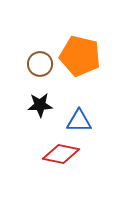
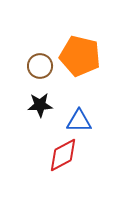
brown circle: moved 2 px down
red diamond: moved 2 px right, 1 px down; rotated 39 degrees counterclockwise
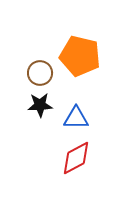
brown circle: moved 7 px down
blue triangle: moved 3 px left, 3 px up
red diamond: moved 13 px right, 3 px down
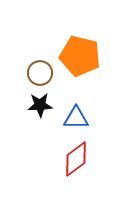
red diamond: moved 1 px down; rotated 9 degrees counterclockwise
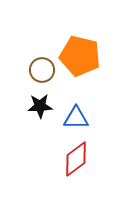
brown circle: moved 2 px right, 3 px up
black star: moved 1 px down
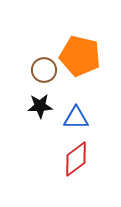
brown circle: moved 2 px right
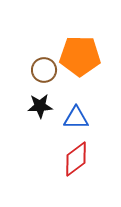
orange pentagon: rotated 12 degrees counterclockwise
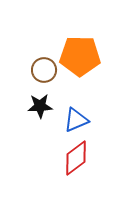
blue triangle: moved 2 px down; rotated 24 degrees counterclockwise
red diamond: moved 1 px up
